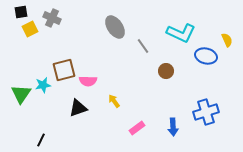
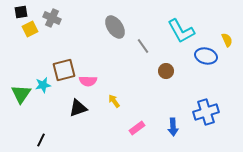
cyan L-shape: moved 2 px up; rotated 36 degrees clockwise
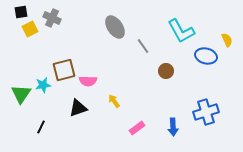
black line: moved 13 px up
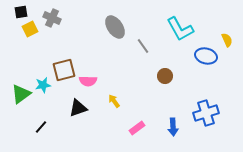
cyan L-shape: moved 1 px left, 2 px up
brown circle: moved 1 px left, 5 px down
green triangle: rotated 20 degrees clockwise
blue cross: moved 1 px down
black line: rotated 16 degrees clockwise
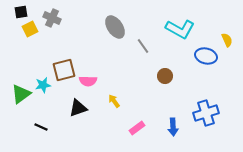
cyan L-shape: rotated 32 degrees counterclockwise
black line: rotated 72 degrees clockwise
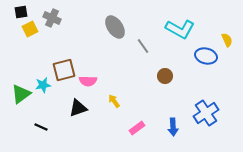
blue cross: rotated 15 degrees counterclockwise
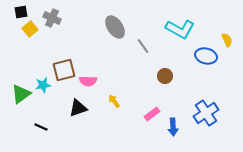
yellow square: rotated 14 degrees counterclockwise
pink rectangle: moved 15 px right, 14 px up
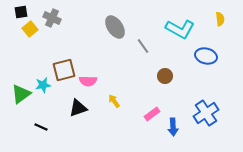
yellow semicircle: moved 7 px left, 21 px up; rotated 16 degrees clockwise
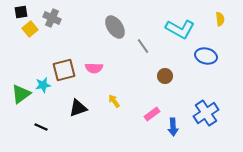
pink semicircle: moved 6 px right, 13 px up
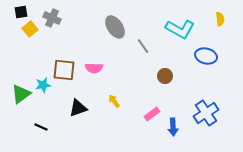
brown square: rotated 20 degrees clockwise
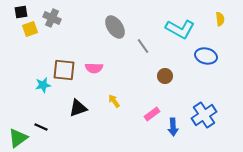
yellow square: rotated 21 degrees clockwise
green triangle: moved 3 px left, 44 px down
blue cross: moved 2 px left, 2 px down
